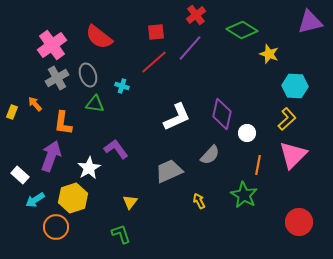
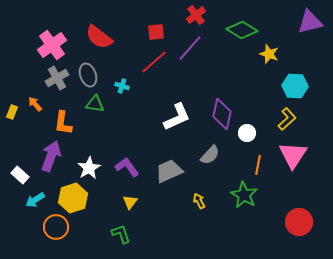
purple L-shape: moved 11 px right, 18 px down
pink triangle: rotated 12 degrees counterclockwise
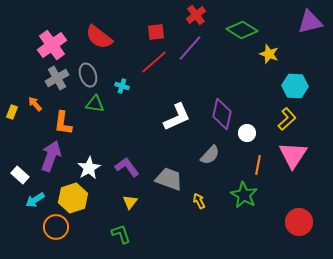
gray trapezoid: moved 8 px down; rotated 44 degrees clockwise
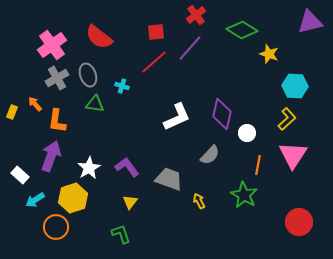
orange L-shape: moved 6 px left, 2 px up
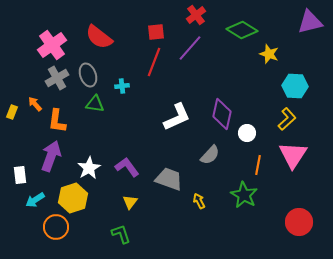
red line: rotated 28 degrees counterclockwise
cyan cross: rotated 24 degrees counterclockwise
white rectangle: rotated 42 degrees clockwise
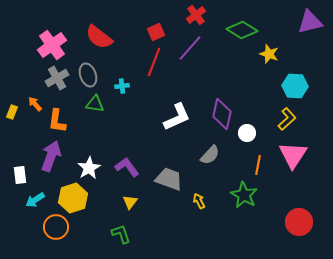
red square: rotated 18 degrees counterclockwise
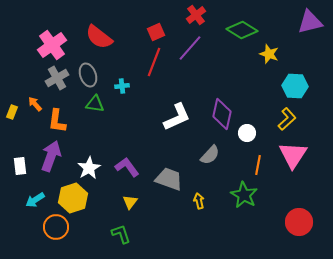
white rectangle: moved 9 px up
yellow arrow: rotated 14 degrees clockwise
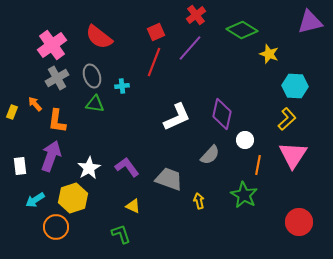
gray ellipse: moved 4 px right, 1 px down
white circle: moved 2 px left, 7 px down
yellow triangle: moved 3 px right, 4 px down; rotated 42 degrees counterclockwise
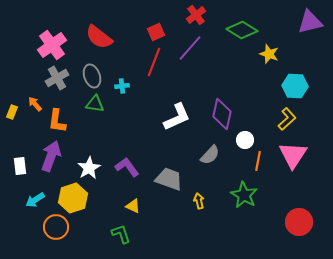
orange line: moved 4 px up
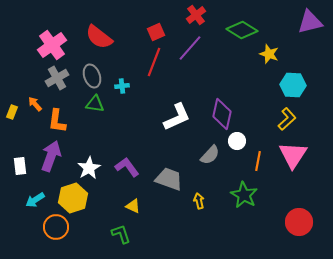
cyan hexagon: moved 2 px left, 1 px up
white circle: moved 8 px left, 1 px down
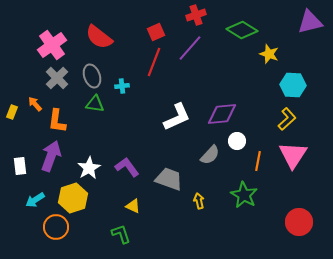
red cross: rotated 18 degrees clockwise
gray cross: rotated 15 degrees counterclockwise
purple diamond: rotated 72 degrees clockwise
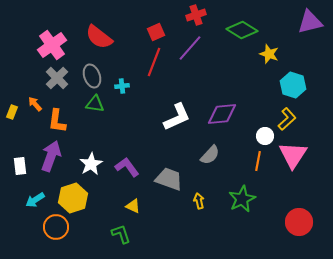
cyan hexagon: rotated 15 degrees clockwise
white circle: moved 28 px right, 5 px up
white star: moved 2 px right, 4 px up
green star: moved 2 px left, 4 px down; rotated 16 degrees clockwise
